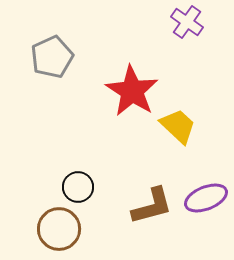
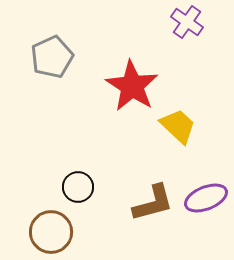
red star: moved 5 px up
brown L-shape: moved 1 px right, 3 px up
brown circle: moved 8 px left, 3 px down
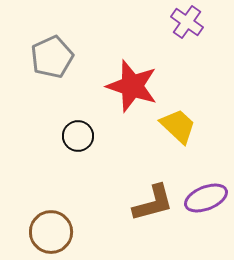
red star: rotated 14 degrees counterclockwise
black circle: moved 51 px up
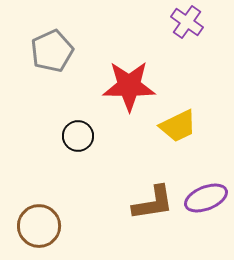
gray pentagon: moved 6 px up
red star: moved 3 px left; rotated 18 degrees counterclockwise
yellow trapezoid: rotated 111 degrees clockwise
brown L-shape: rotated 6 degrees clockwise
brown circle: moved 12 px left, 6 px up
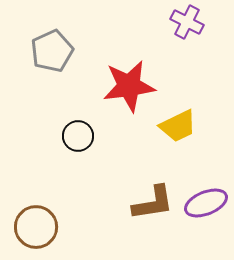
purple cross: rotated 8 degrees counterclockwise
red star: rotated 8 degrees counterclockwise
purple ellipse: moved 5 px down
brown circle: moved 3 px left, 1 px down
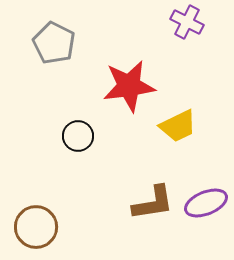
gray pentagon: moved 2 px right, 8 px up; rotated 21 degrees counterclockwise
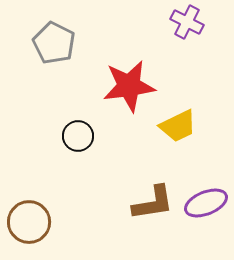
brown circle: moved 7 px left, 5 px up
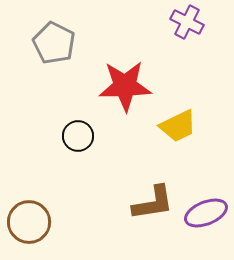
red star: moved 4 px left; rotated 6 degrees clockwise
purple ellipse: moved 10 px down
